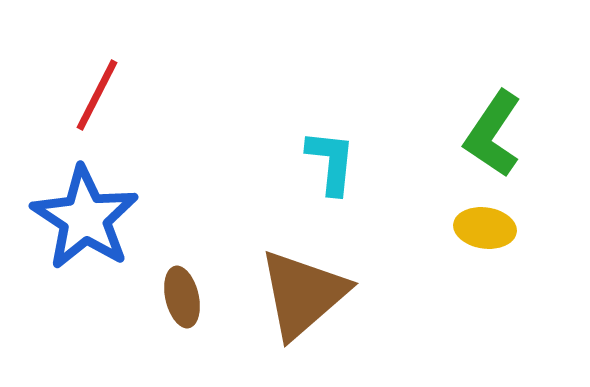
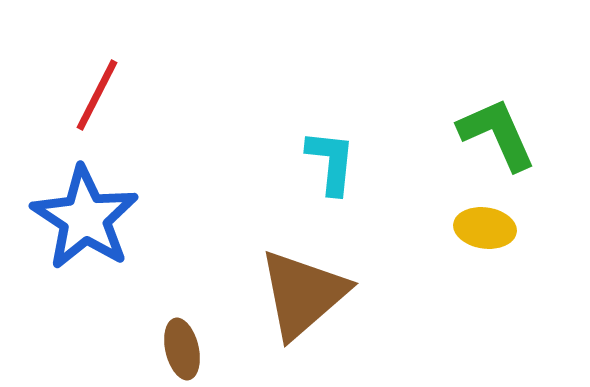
green L-shape: moved 4 px right; rotated 122 degrees clockwise
brown ellipse: moved 52 px down
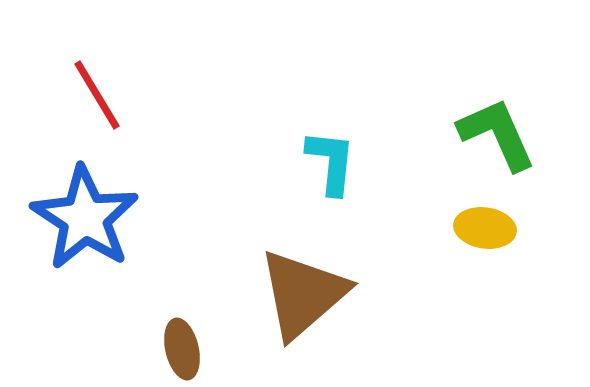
red line: rotated 58 degrees counterclockwise
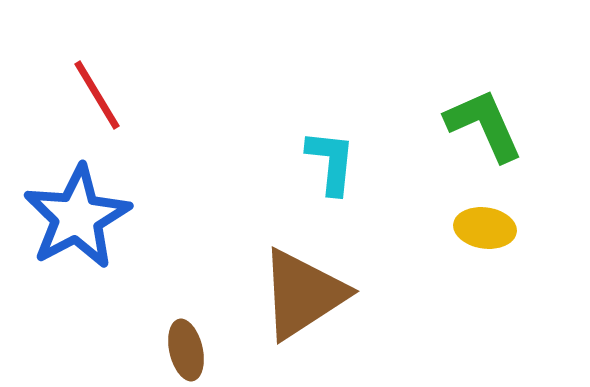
green L-shape: moved 13 px left, 9 px up
blue star: moved 8 px left, 1 px up; rotated 11 degrees clockwise
brown triangle: rotated 8 degrees clockwise
brown ellipse: moved 4 px right, 1 px down
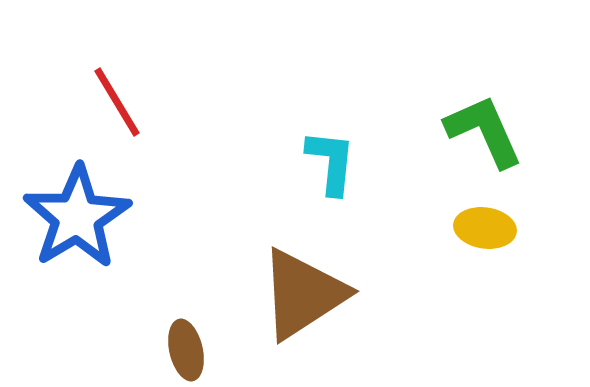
red line: moved 20 px right, 7 px down
green L-shape: moved 6 px down
blue star: rotated 3 degrees counterclockwise
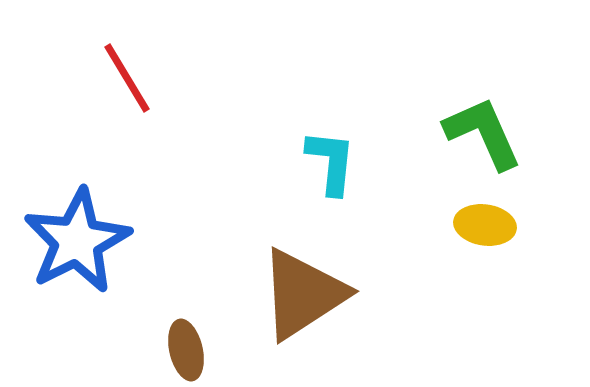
red line: moved 10 px right, 24 px up
green L-shape: moved 1 px left, 2 px down
blue star: moved 24 px down; rotated 4 degrees clockwise
yellow ellipse: moved 3 px up
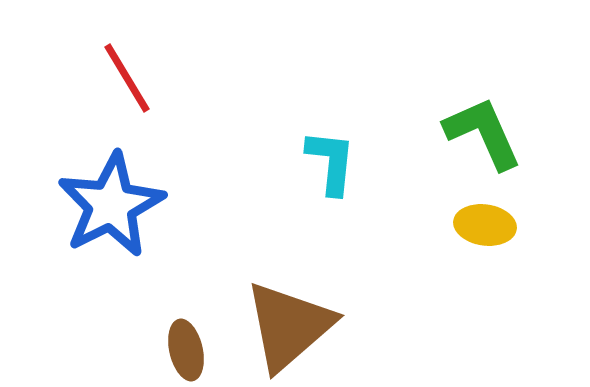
blue star: moved 34 px right, 36 px up
brown triangle: moved 14 px left, 32 px down; rotated 8 degrees counterclockwise
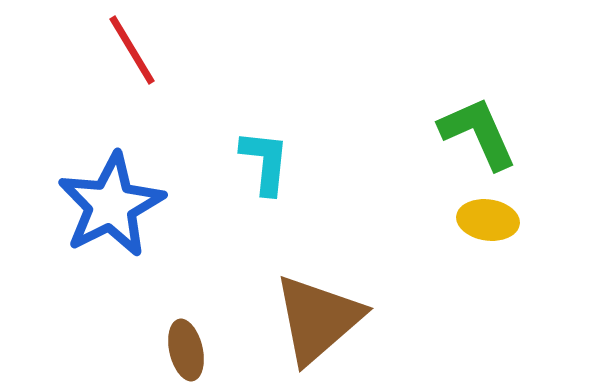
red line: moved 5 px right, 28 px up
green L-shape: moved 5 px left
cyan L-shape: moved 66 px left
yellow ellipse: moved 3 px right, 5 px up
brown triangle: moved 29 px right, 7 px up
